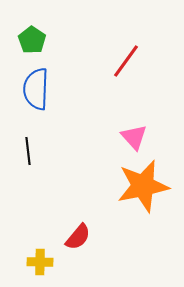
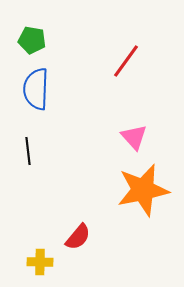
green pentagon: rotated 24 degrees counterclockwise
orange star: moved 4 px down
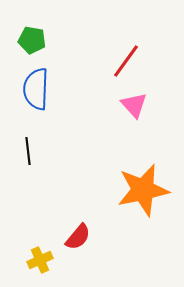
pink triangle: moved 32 px up
yellow cross: moved 2 px up; rotated 25 degrees counterclockwise
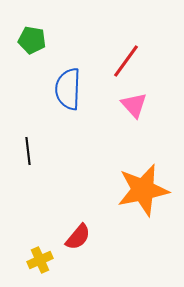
blue semicircle: moved 32 px right
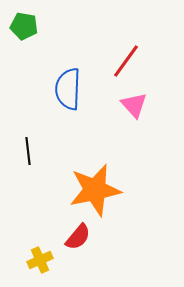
green pentagon: moved 8 px left, 14 px up
orange star: moved 48 px left
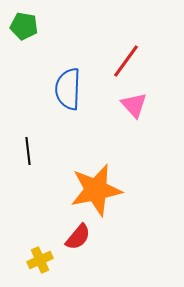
orange star: moved 1 px right
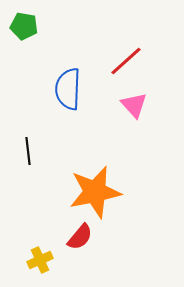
red line: rotated 12 degrees clockwise
orange star: moved 1 px left, 2 px down
red semicircle: moved 2 px right
